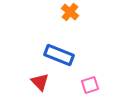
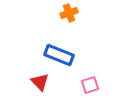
orange cross: moved 1 px left, 1 px down; rotated 30 degrees clockwise
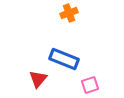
blue rectangle: moved 5 px right, 4 px down
red triangle: moved 2 px left, 3 px up; rotated 24 degrees clockwise
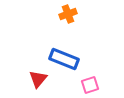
orange cross: moved 1 px left, 1 px down
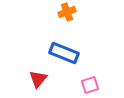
orange cross: moved 1 px left, 2 px up
blue rectangle: moved 6 px up
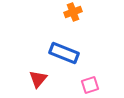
orange cross: moved 6 px right
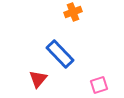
blue rectangle: moved 4 px left, 1 px down; rotated 24 degrees clockwise
pink square: moved 9 px right
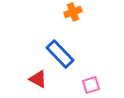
red triangle: rotated 42 degrees counterclockwise
pink square: moved 8 px left
